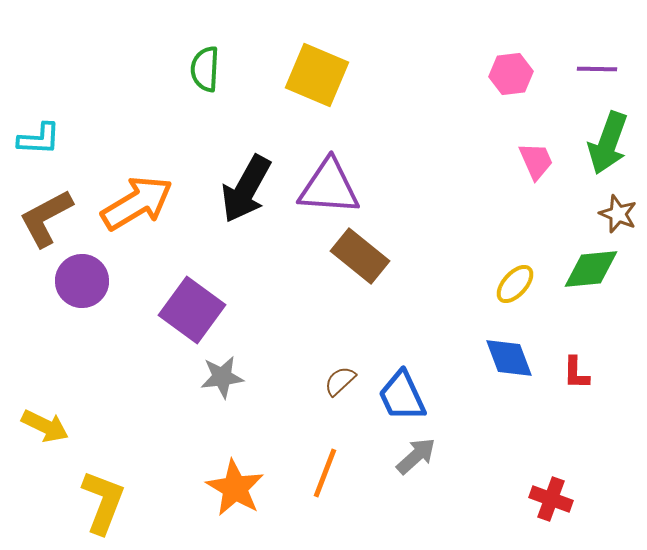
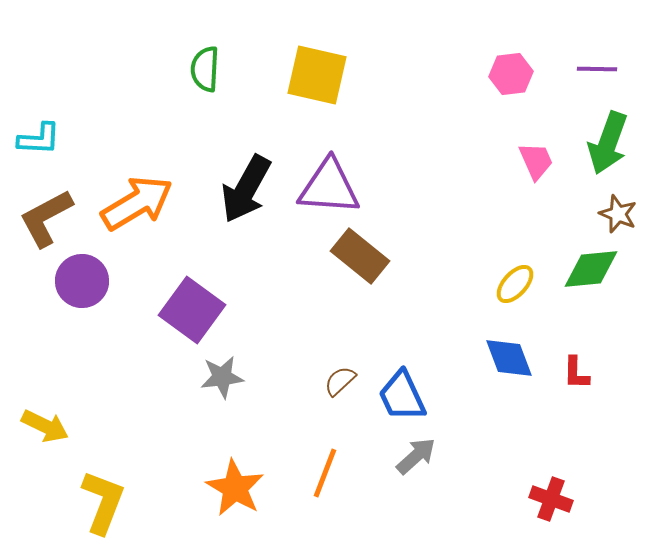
yellow square: rotated 10 degrees counterclockwise
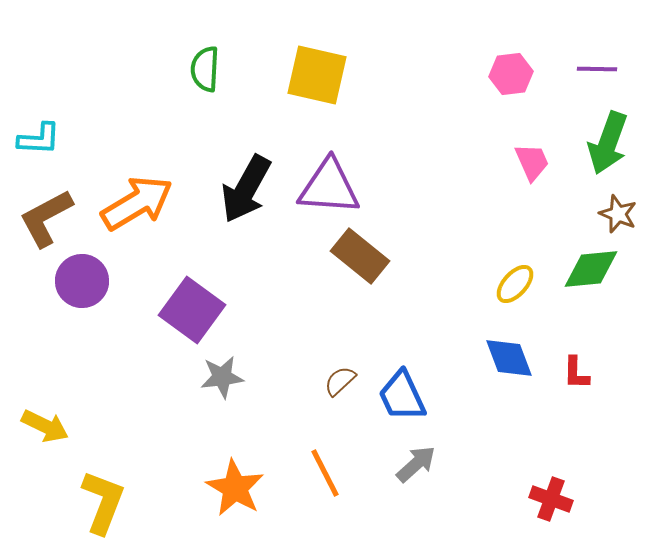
pink trapezoid: moved 4 px left, 1 px down
gray arrow: moved 8 px down
orange line: rotated 48 degrees counterclockwise
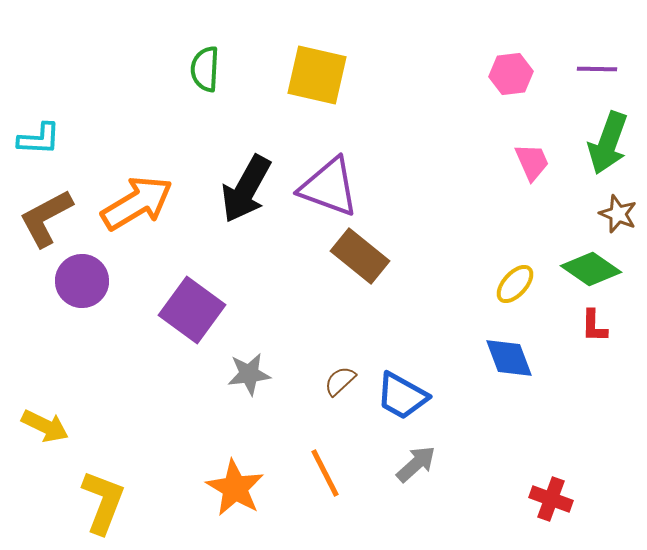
purple triangle: rotated 16 degrees clockwise
green diamond: rotated 40 degrees clockwise
red L-shape: moved 18 px right, 47 px up
gray star: moved 27 px right, 3 px up
blue trapezoid: rotated 36 degrees counterclockwise
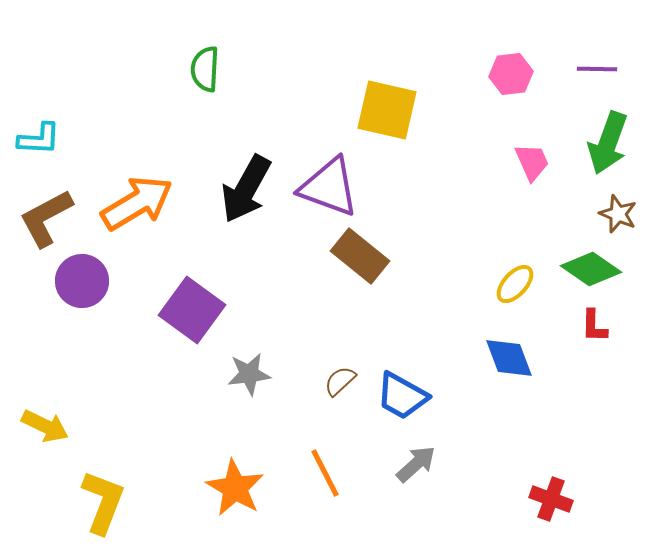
yellow square: moved 70 px right, 35 px down
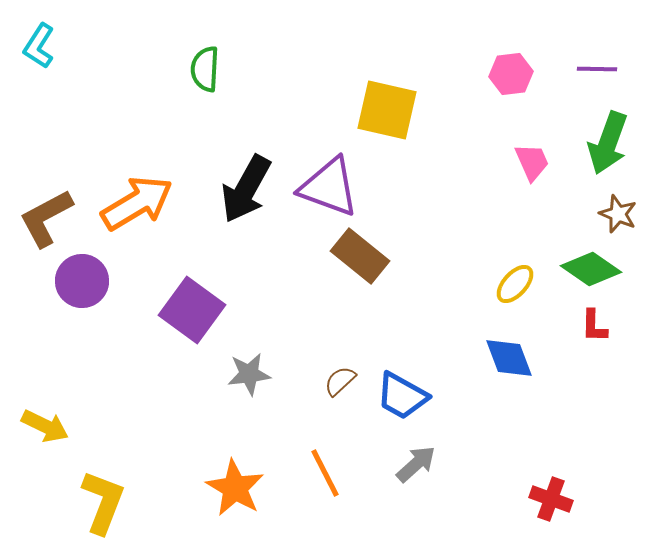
cyan L-shape: moved 93 px up; rotated 120 degrees clockwise
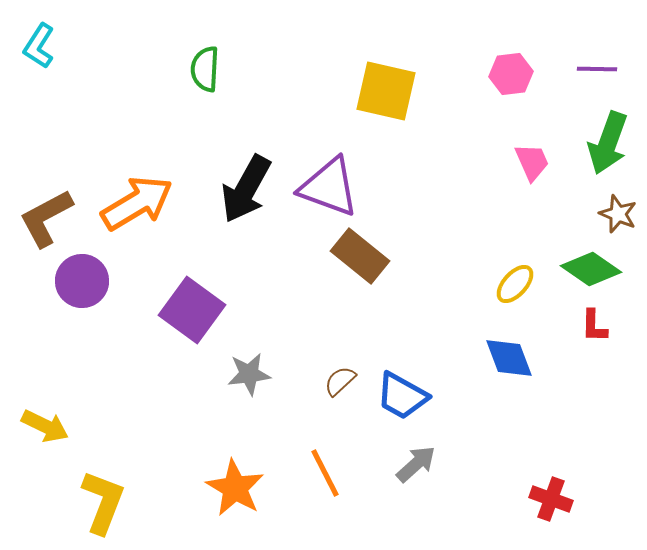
yellow square: moved 1 px left, 19 px up
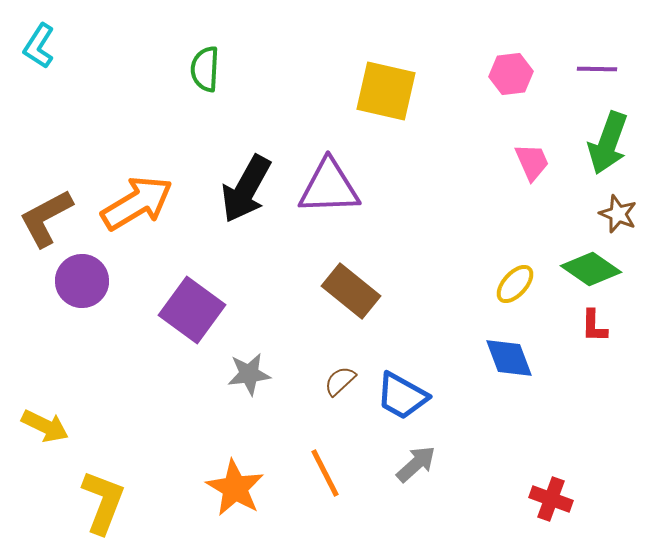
purple triangle: rotated 22 degrees counterclockwise
brown rectangle: moved 9 px left, 35 px down
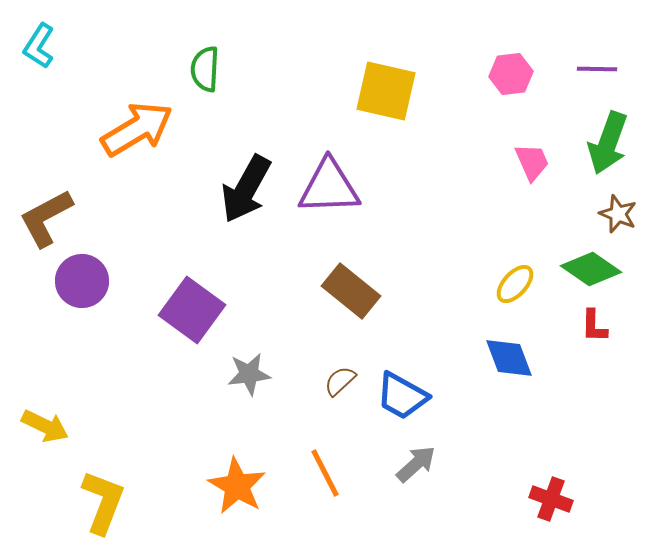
orange arrow: moved 74 px up
orange star: moved 2 px right, 2 px up
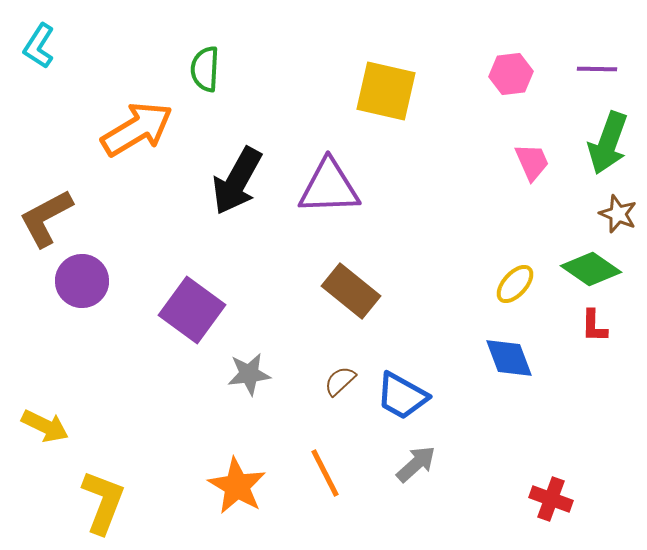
black arrow: moved 9 px left, 8 px up
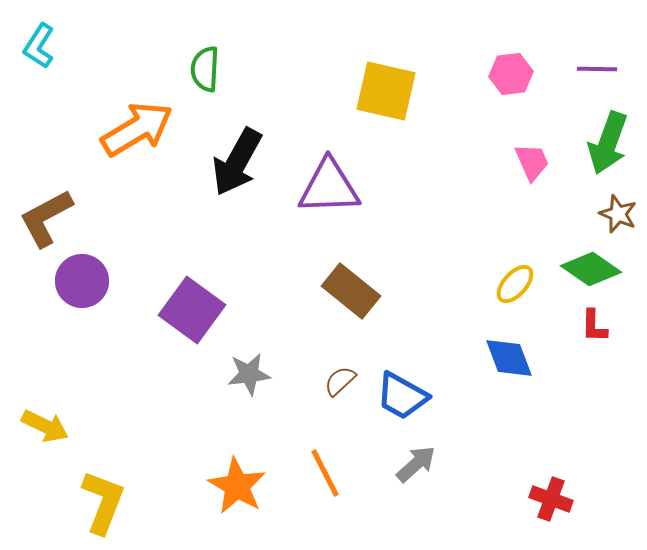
black arrow: moved 19 px up
